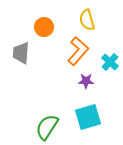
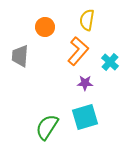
yellow semicircle: rotated 25 degrees clockwise
orange circle: moved 1 px right
gray trapezoid: moved 1 px left, 3 px down
purple star: moved 1 px left, 2 px down
cyan square: moved 3 px left
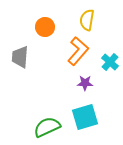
gray trapezoid: moved 1 px down
green semicircle: rotated 32 degrees clockwise
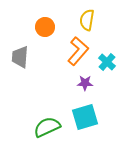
cyan cross: moved 3 px left
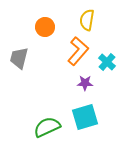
gray trapezoid: moved 1 px left, 1 px down; rotated 10 degrees clockwise
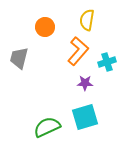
cyan cross: rotated 30 degrees clockwise
